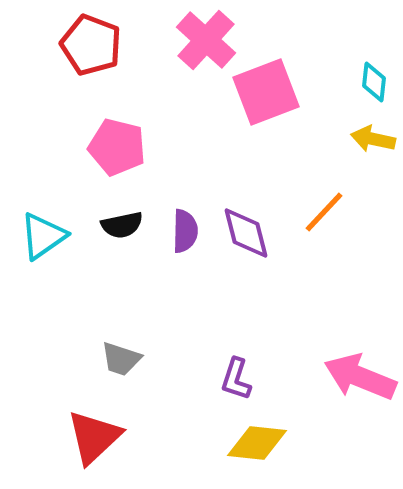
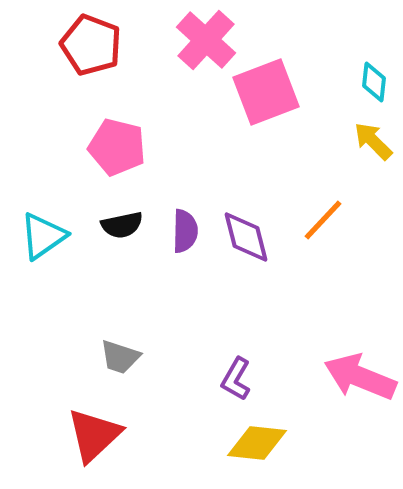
yellow arrow: moved 2 px down; rotated 33 degrees clockwise
orange line: moved 1 px left, 8 px down
purple diamond: moved 4 px down
gray trapezoid: moved 1 px left, 2 px up
purple L-shape: rotated 12 degrees clockwise
red triangle: moved 2 px up
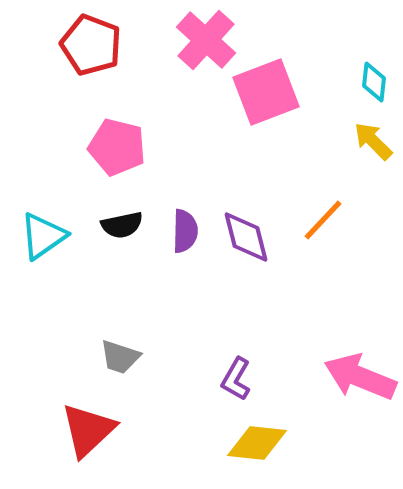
red triangle: moved 6 px left, 5 px up
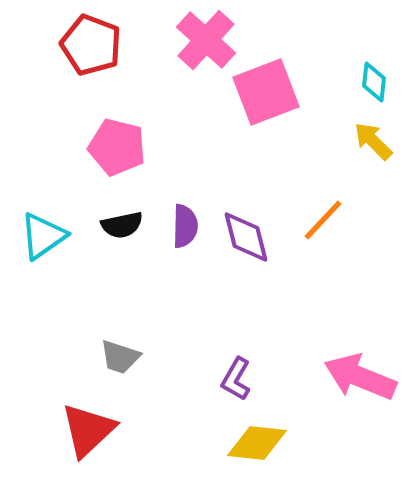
purple semicircle: moved 5 px up
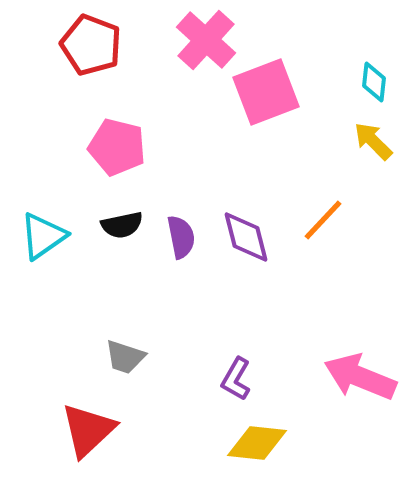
purple semicircle: moved 4 px left, 11 px down; rotated 12 degrees counterclockwise
gray trapezoid: moved 5 px right
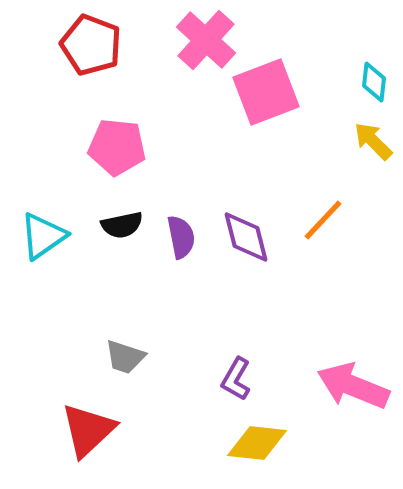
pink pentagon: rotated 8 degrees counterclockwise
pink arrow: moved 7 px left, 9 px down
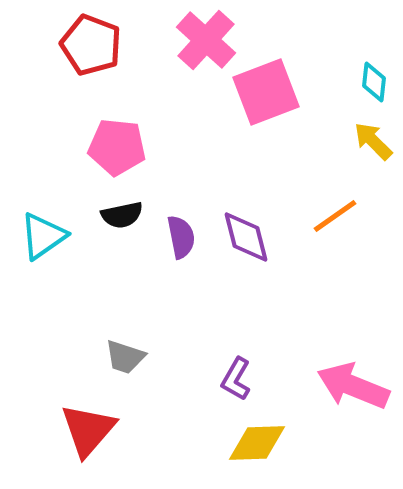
orange line: moved 12 px right, 4 px up; rotated 12 degrees clockwise
black semicircle: moved 10 px up
red triangle: rotated 6 degrees counterclockwise
yellow diamond: rotated 8 degrees counterclockwise
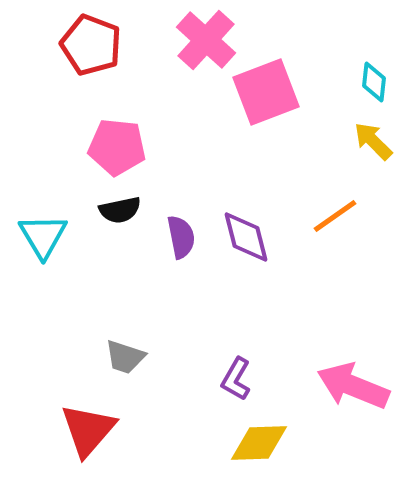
black semicircle: moved 2 px left, 5 px up
cyan triangle: rotated 26 degrees counterclockwise
yellow diamond: moved 2 px right
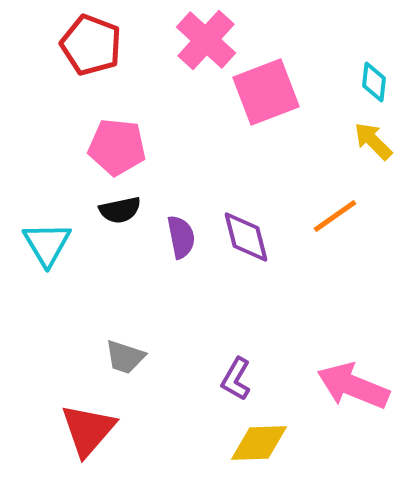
cyan triangle: moved 4 px right, 8 px down
